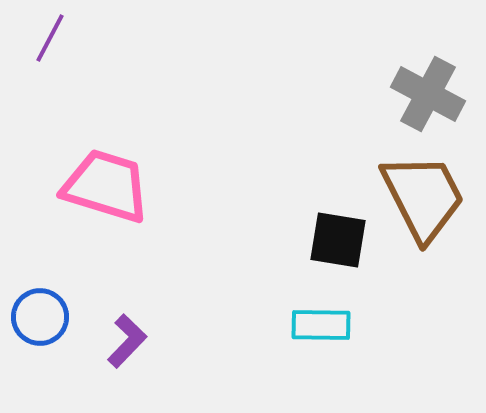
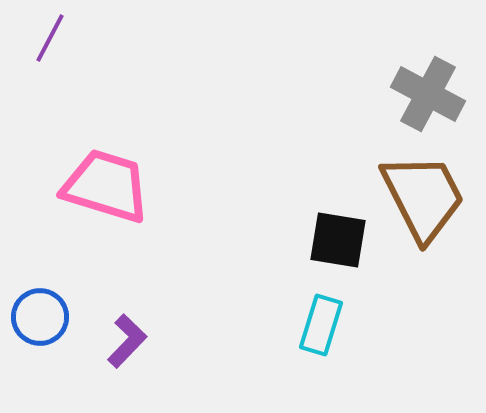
cyan rectangle: rotated 74 degrees counterclockwise
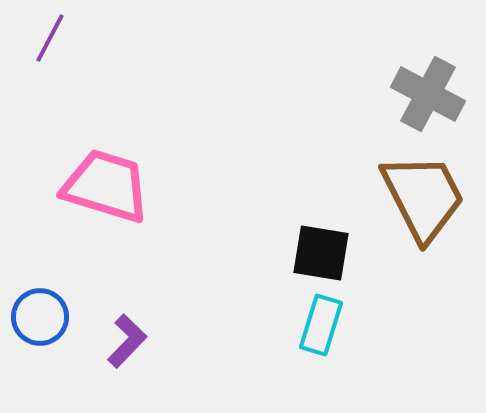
black square: moved 17 px left, 13 px down
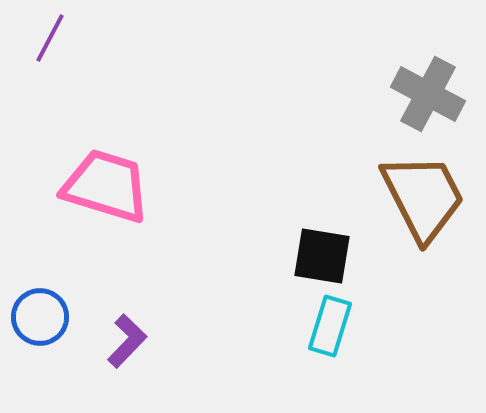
black square: moved 1 px right, 3 px down
cyan rectangle: moved 9 px right, 1 px down
